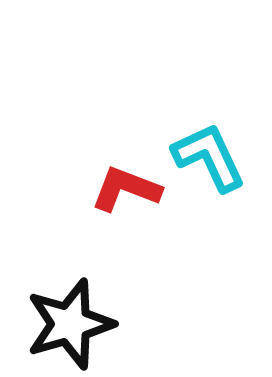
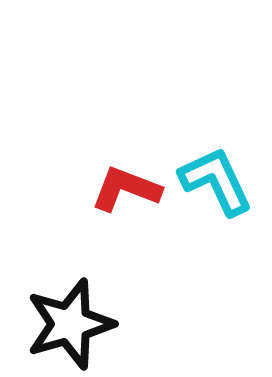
cyan L-shape: moved 7 px right, 24 px down
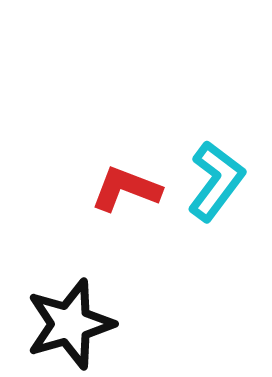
cyan L-shape: rotated 62 degrees clockwise
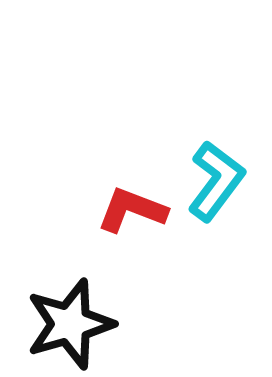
red L-shape: moved 6 px right, 21 px down
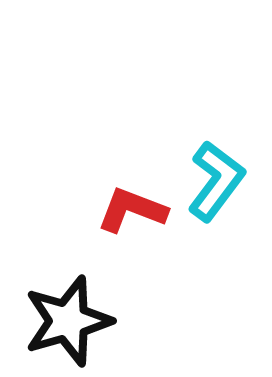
black star: moved 2 px left, 3 px up
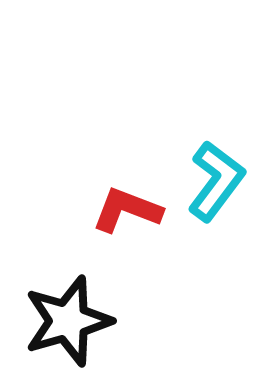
red L-shape: moved 5 px left
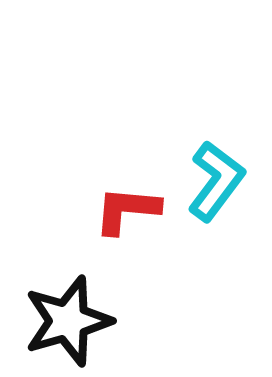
red L-shape: rotated 16 degrees counterclockwise
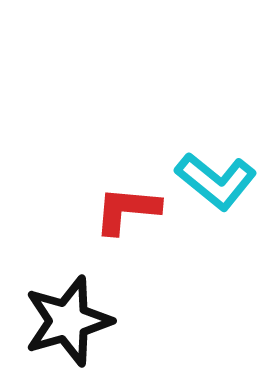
cyan L-shape: rotated 92 degrees clockwise
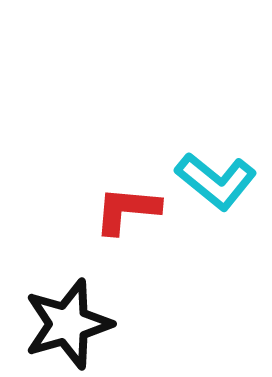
black star: moved 3 px down
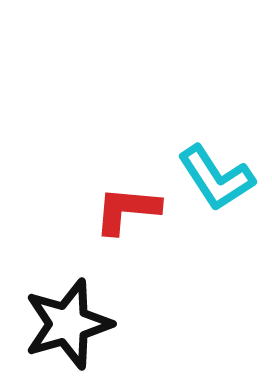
cyan L-shape: moved 3 px up; rotated 18 degrees clockwise
